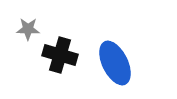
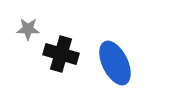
black cross: moved 1 px right, 1 px up
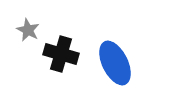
gray star: moved 1 px down; rotated 25 degrees clockwise
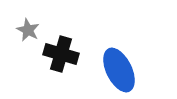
blue ellipse: moved 4 px right, 7 px down
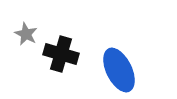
gray star: moved 2 px left, 4 px down
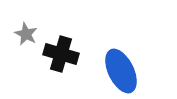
blue ellipse: moved 2 px right, 1 px down
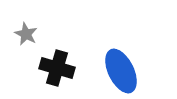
black cross: moved 4 px left, 14 px down
